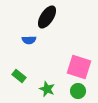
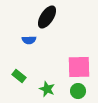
pink square: rotated 20 degrees counterclockwise
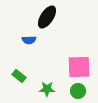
green star: rotated 21 degrees counterclockwise
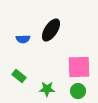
black ellipse: moved 4 px right, 13 px down
blue semicircle: moved 6 px left, 1 px up
